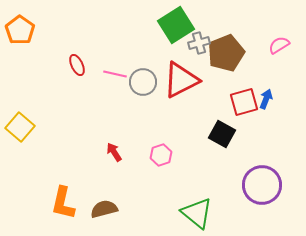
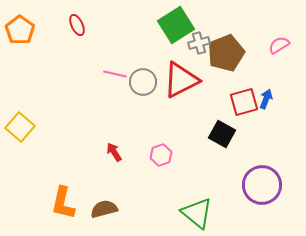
red ellipse: moved 40 px up
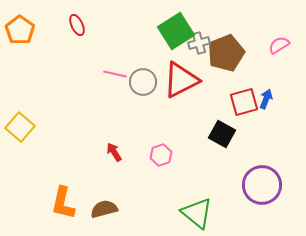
green square: moved 6 px down
